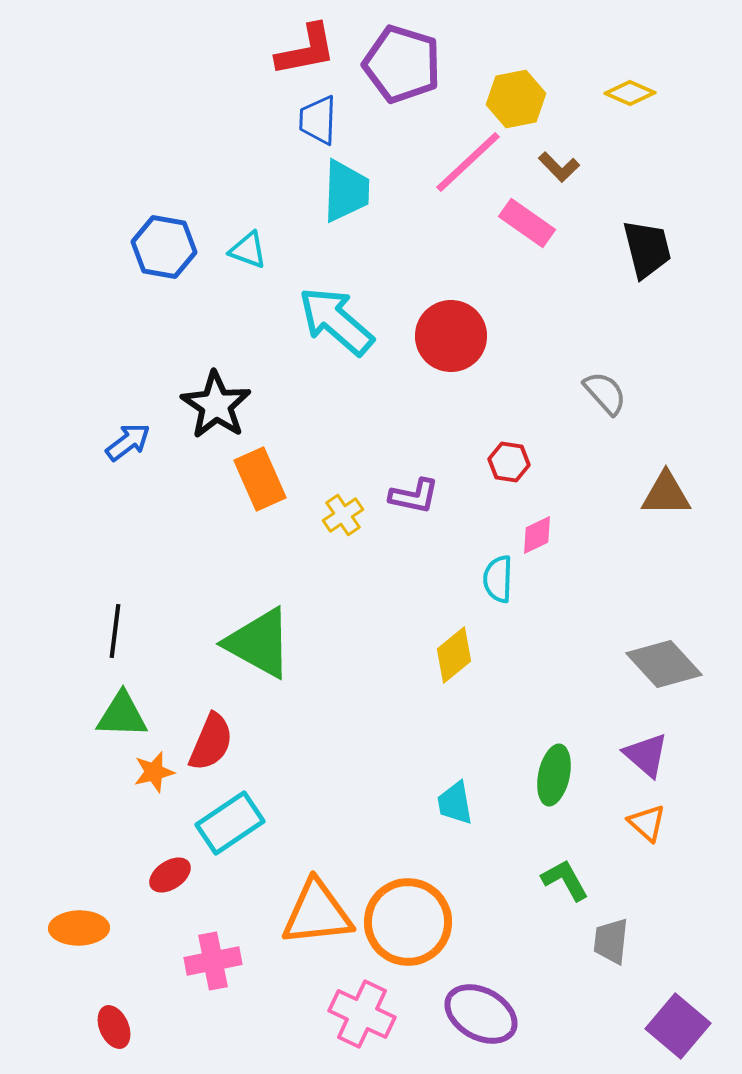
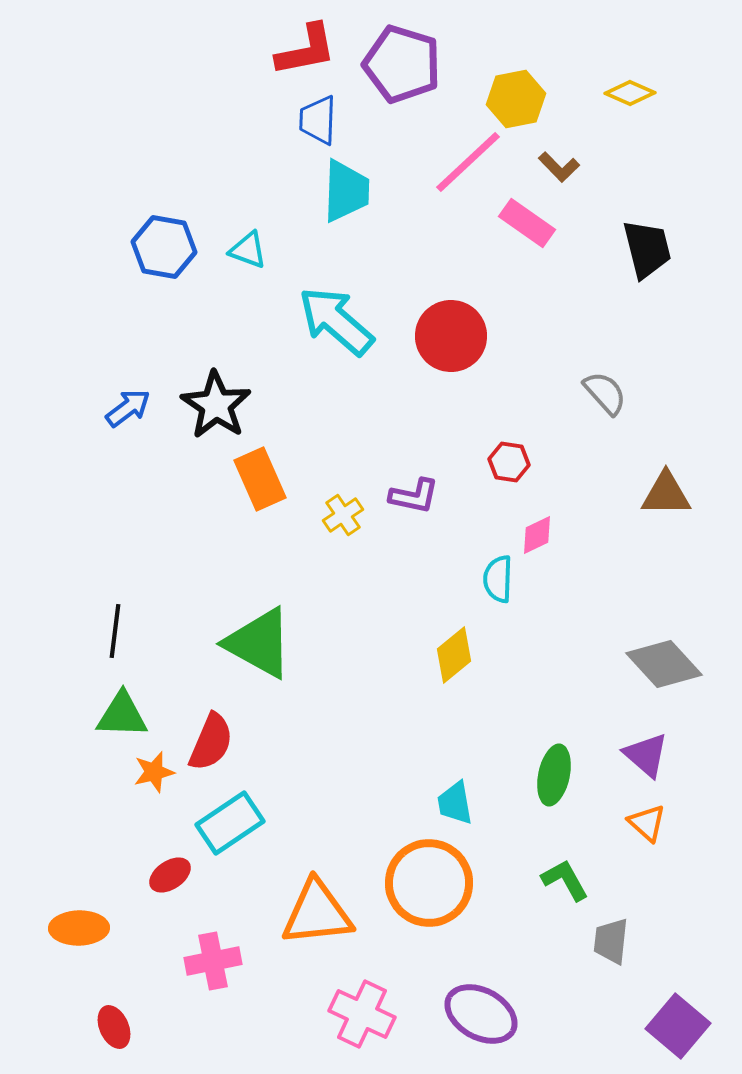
blue arrow at (128, 442): moved 34 px up
orange circle at (408, 922): moved 21 px right, 39 px up
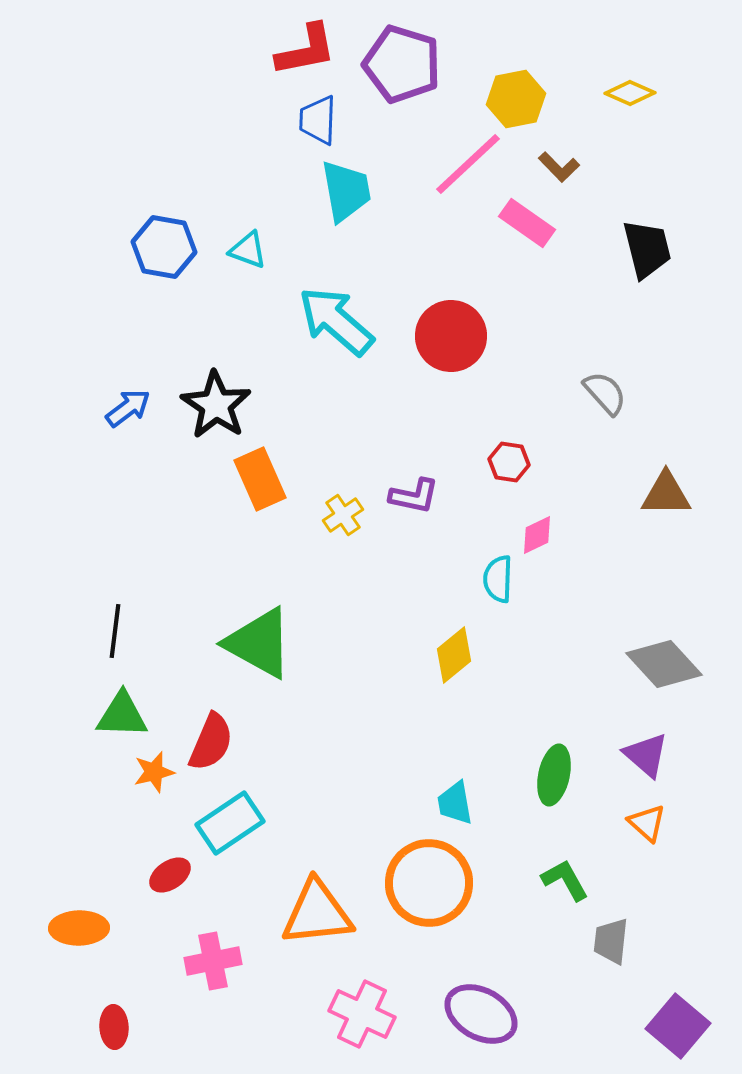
pink line at (468, 162): moved 2 px down
cyan trapezoid at (346, 191): rotated 12 degrees counterclockwise
red ellipse at (114, 1027): rotated 21 degrees clockwise
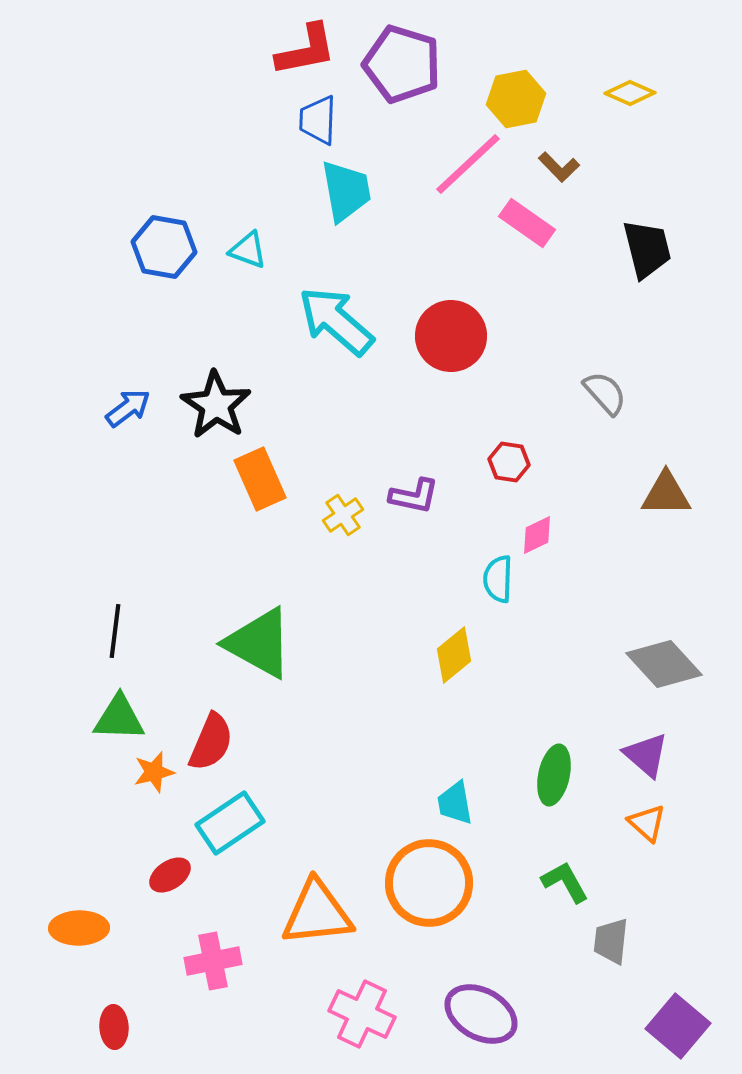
green triangle at (122, 715): moved 3 px left, 3 px down
green L-shape at (565, 880): moved 2 px down
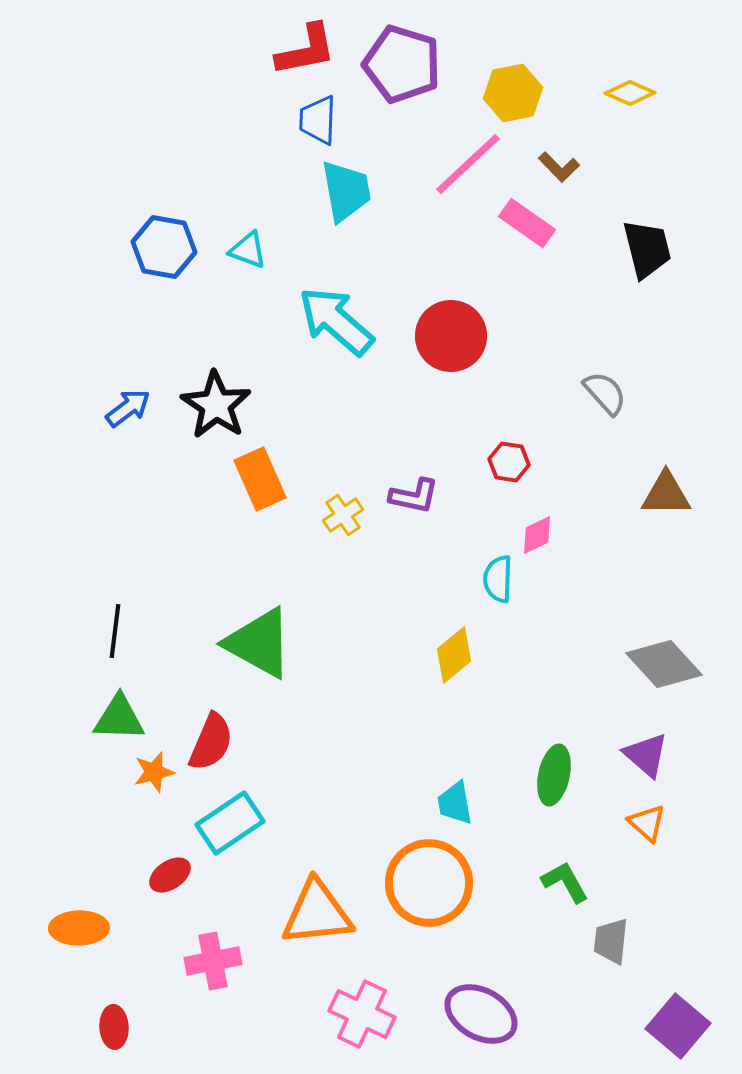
yellow hexagon at (516, 99): moved 3 px left, 6 px up
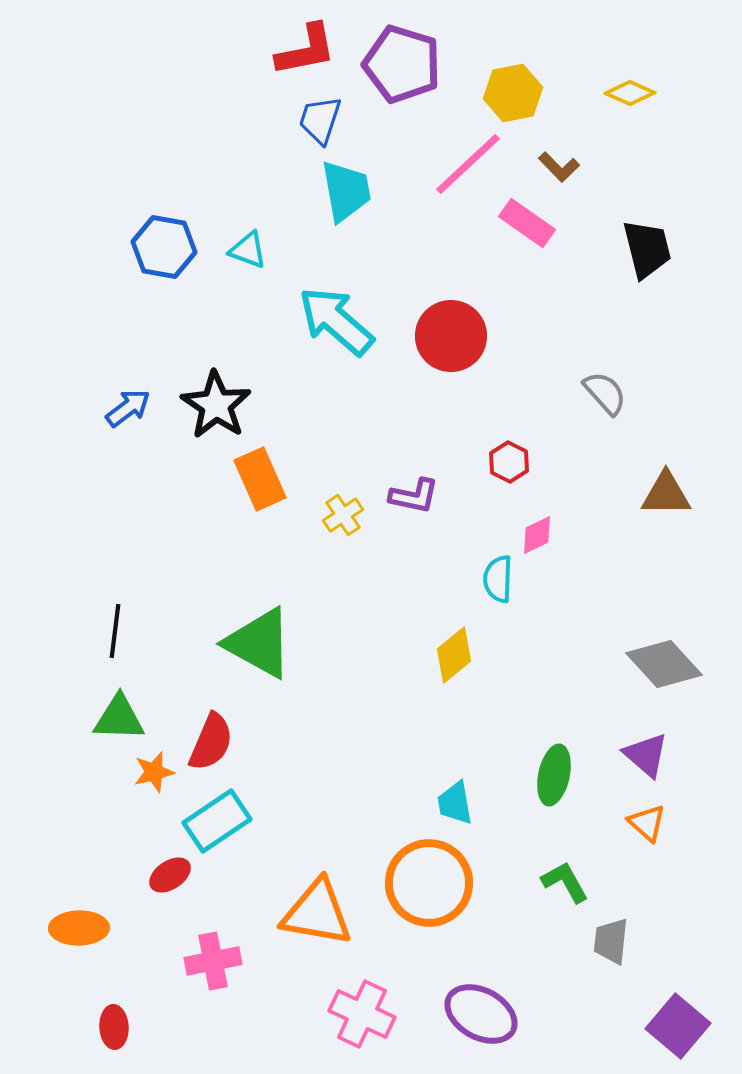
blue trapezoid at (318, 120): moved 2 px right; rotated 16 degrees clockwise
red hexagon at (509, 462): rotated 18 degrees clockwise
cyan rectangle at (230, 823): moved 13 px left, 2 px up
orange triangle at (317, 913): rotated 16 degrees clockwise
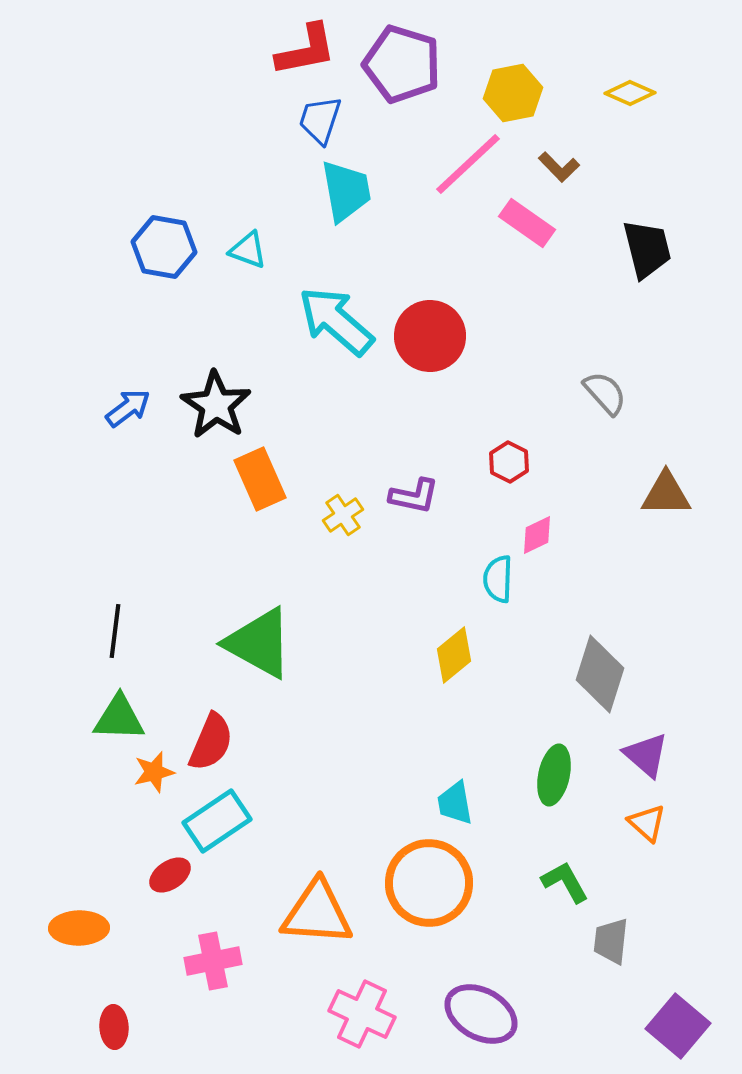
red circle at (451, 336): moved 21 px left
gray diamond at (664, 664): moved 64 px left, 10 px down; rotated 60 degrees clockwise
orange triangle at (317, 913): rotated 6 degrees counterclockwise
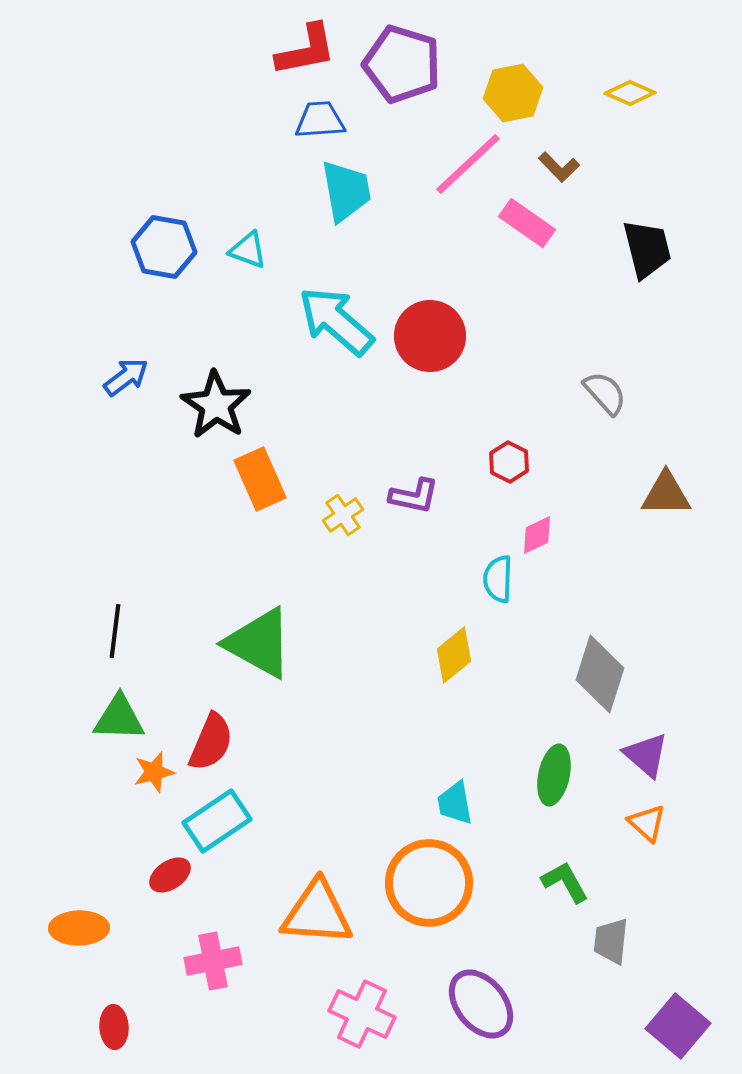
blue trapezoid at (320, 120): rotated 68 degrees clockwise
blue arrow at (128, 408): moved 2 px left, 31 px up
purple ellipse at (481, 1014): moved 10 px up; rotated 22 degrees clockwise
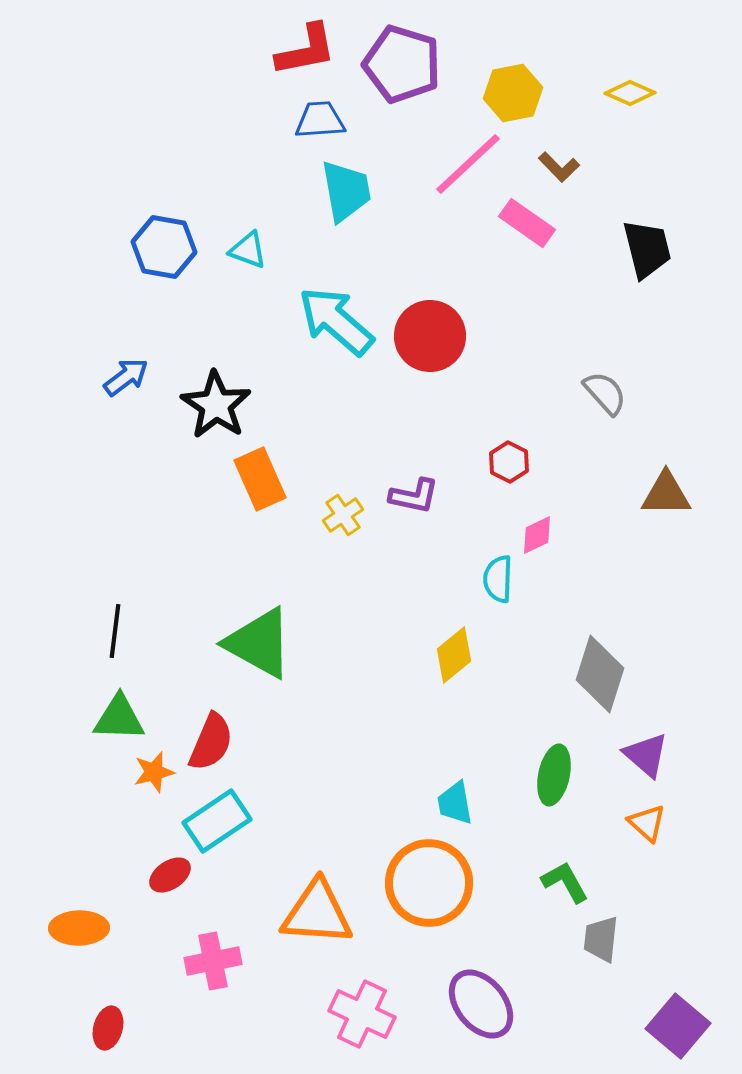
gray trapezoid at (611, 941): moved 10 px left, 2 px up
red ellipse at (114, 1027): moved 6 px left, 1 px down; rotated 18 degrees clockwise
